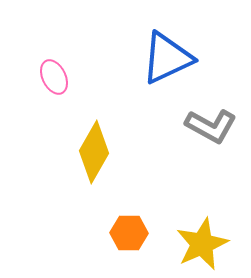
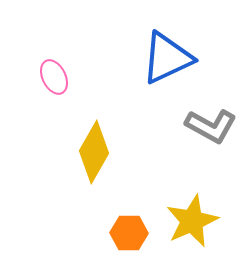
yellow star: moved 10 px left, 23 px up
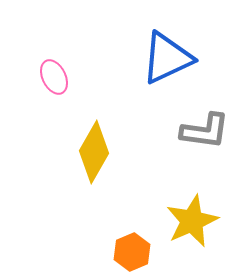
gray L-shape: moved 6 px left, 5 px down; rotated 21 degrees counterclockwise
orange hexagon: moved 3 px right, 19 px down; rotated 24 degrees counterclockwise
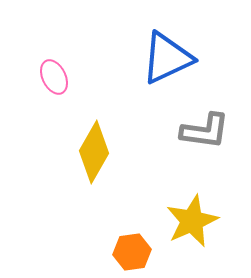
orange hexagon: rotated 15 degrees clockwise
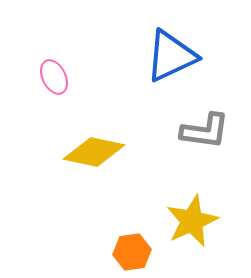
blue triangle: moved 4 px right, 2 px up
yellow diamond: rotated 72 degrees clockwise
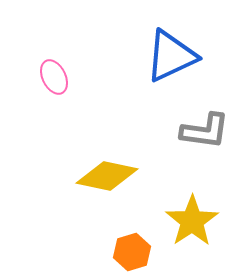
yellow diamond: moved 13 px right, 24 px down
yellow star: rotated 10 degrees counterclockwise
orange hexagon: rotated 9 degrees counterclockwise
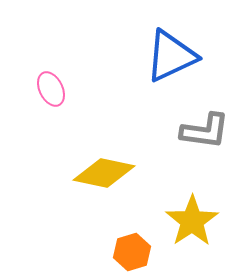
pink ellipse: moved 3 px left, 12 px down
yellow diamond: moved 3 px left, 3 px up
